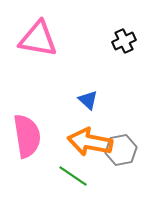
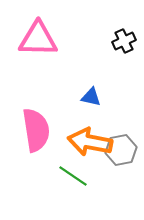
pink triangle: rotated 9 degrees counterclockwise
blue triangle: moved 3 px right, 3 px up; rotated 30 degrees counterclockwise
pink semicircle: moved 9 px right, 6 px up
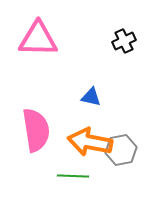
green line: rotated 32 degrees counterclockwise
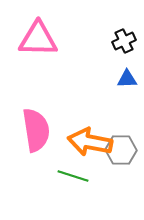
blue triangle: moved 36 px right, 18 px up; rotated 15 degrees counterclockwise
gray hexagon: rotated 12 degrees clockwise
green line: rotated 16 degrees clockwise
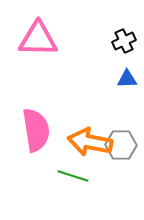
gray hexagon: moved 5 px up
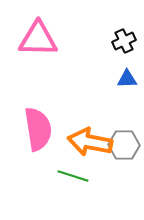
pink semicircle: moved 2 px right, 1 px up
gray hexagon: moved 3 px right
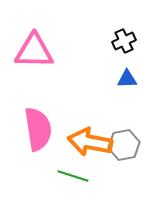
pink triangle: moved 4 px left, 12 px down
gray hexagon: rotated 12 degrees counterclockwise
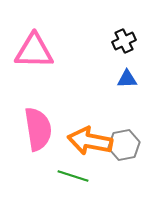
orange arrow: moved 1 px up
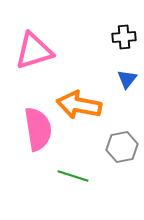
black cross: moved 4 px up; rotated 20 degrees clockwise
pink triangle: rotated 18 degrees counterclockwise
blue triangle: rotated 50 degrees counterclockwise
orange arrow: moved 11 px left, 36 px up
gray hexagon: moved 2 px left, 2 px down
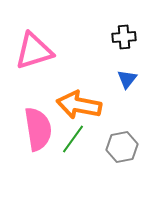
green line: moved 37 px up; rotated 72 degrees counterclockwise
